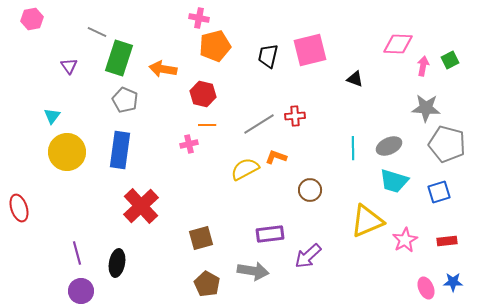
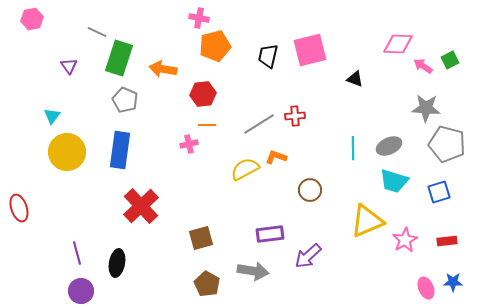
pink arrow at (423, 66): rotated 66 degrees counterclockwise
red hexagon at (203, 94): rotated 20 degrees counterclockwise
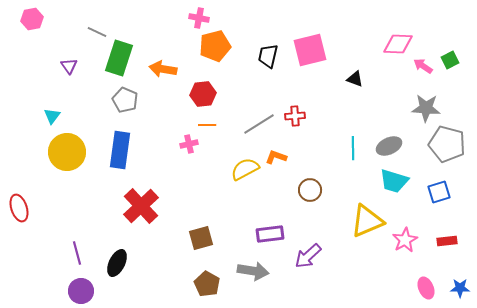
black ellipse at (117, 263): rotated 16 degrees clockwise
blue star at (453, 282): moved 7 px right, 6 px down
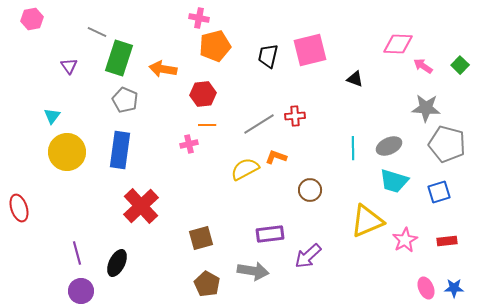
green square at (450, 60): moved 10 px right, 5 px down; rotated 18 degrees counterclockwise
blue star at (460, 288): moved 6 px left
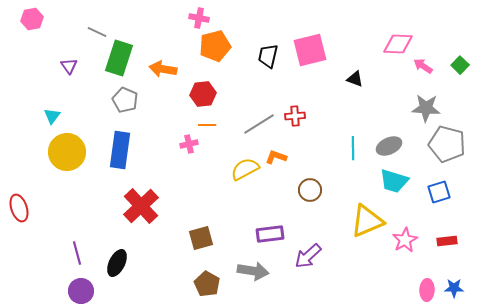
pink ellipse at (426, 288): moved 1 px right, 2 px down; rotated 25 degrees clockwise
